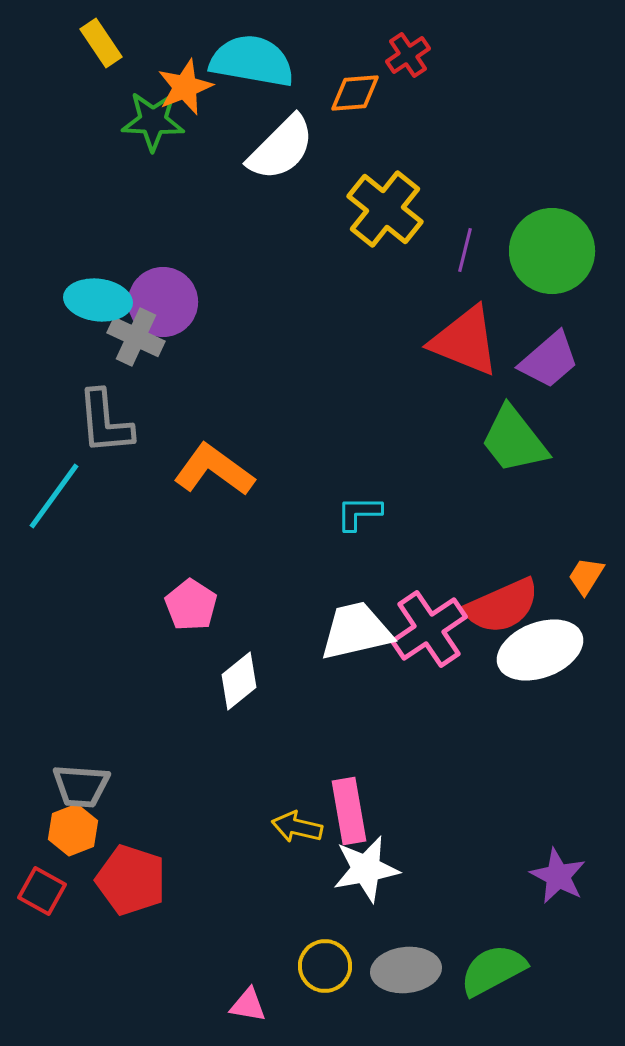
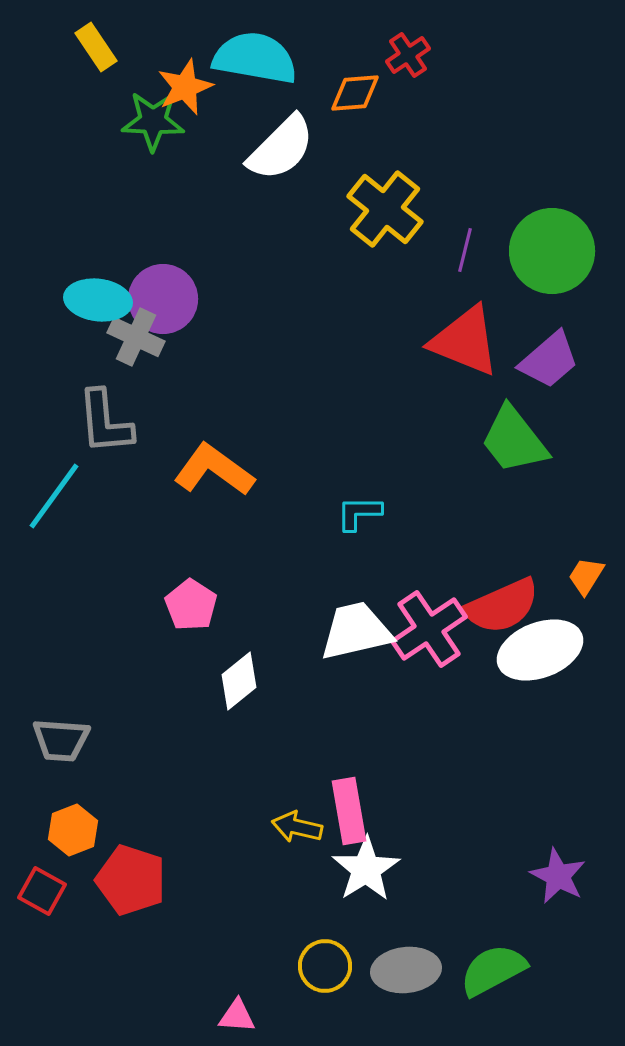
yellow rectangle: moved 5 px left, 4 px down
cyan semicircle: moved 3 px right, 3 px up
purple circle: moved 3 px up
gray trapezoid: moved 20 px left, 46 px up
white star: rotated 22 degrees counterclockwise
pink triangle: moved 11 px left, 11 px down; rotated 6 degrees counterclockwise
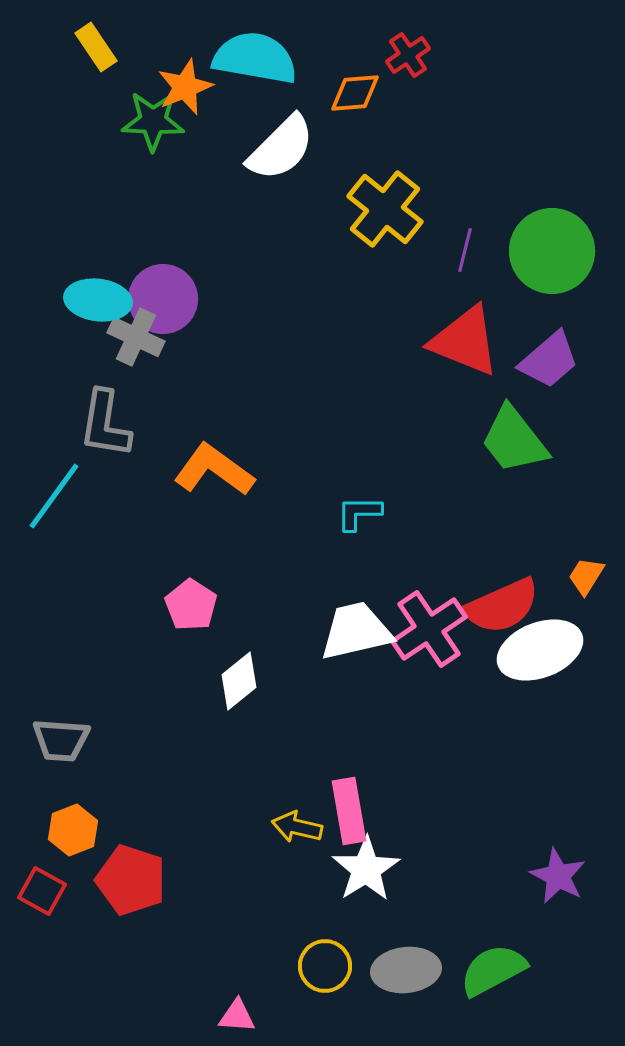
gray L-shape: moved 2 px down; rotated 14 degrees clockwise
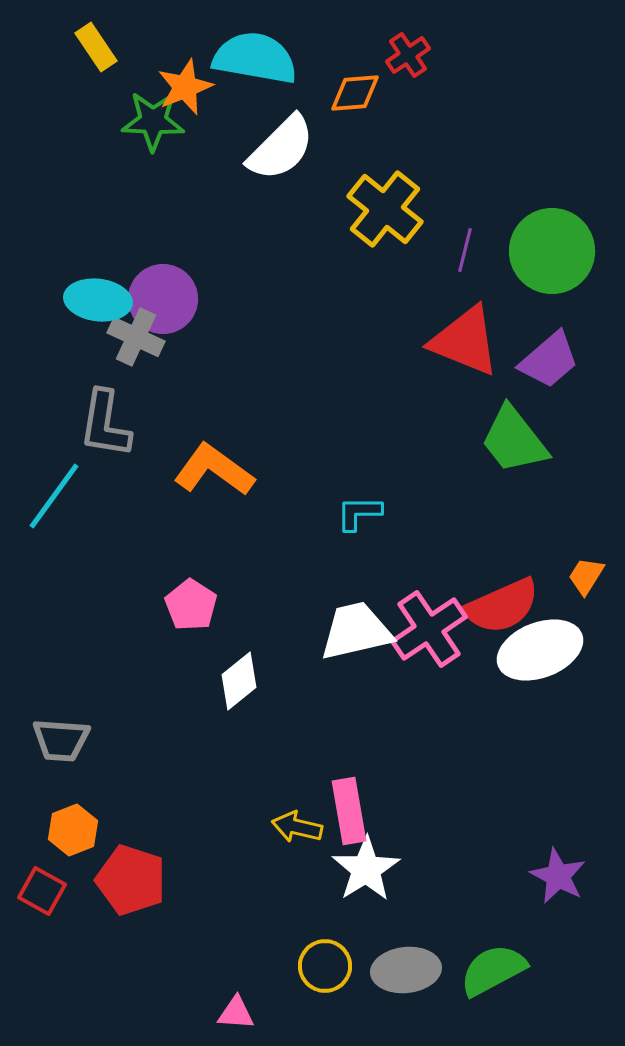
pink triangle: moved 1 px left, 3 px up
